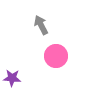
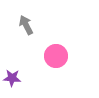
gray arrow: moved 15 px left
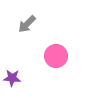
gray arrow: moved 1 px right, 1 px up; rotated 108 degrees counterclockwise
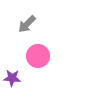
pink circle: moved 18 px left
